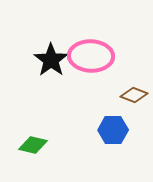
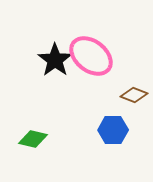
pink ellipse: rotated 36 degrees clockwise
black star: moved 4 px right
green diamond: moved 6 px up
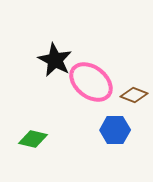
pink ellipse: moved 26 px down
black star: rotated 8 degrees counterclockwise
blue hexagon: moved 2 px right
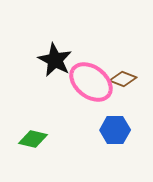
brown diamond: moved 11 px left, 16 px up
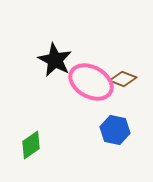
pink ellipse: rotated 9 degrees counterclockwise
blue hexagon: rotated 12 degrees clockwise
green diamond: moved 2 px left, 6 px down; rotated 48 degrees counterclockwise
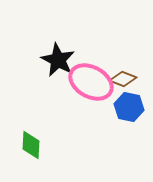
black star: moved 3 px right
blue hexagon: moved 14 px right, 23 px up
green diamond: rotated 52 degrees counterclockwise
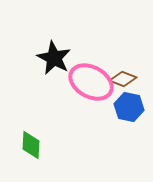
black star: moved 4 px left, 2 px up
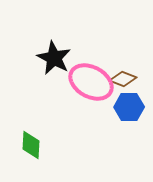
blue hexagon: rotated 12 degrees counterclockwise
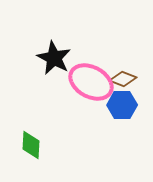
blue hexagon: moved 7 px left, 2 px up
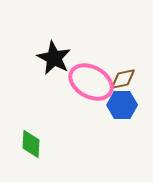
brown diamond: rotated 32 degrees counterclockwise
green diamond: moved 1 px up
